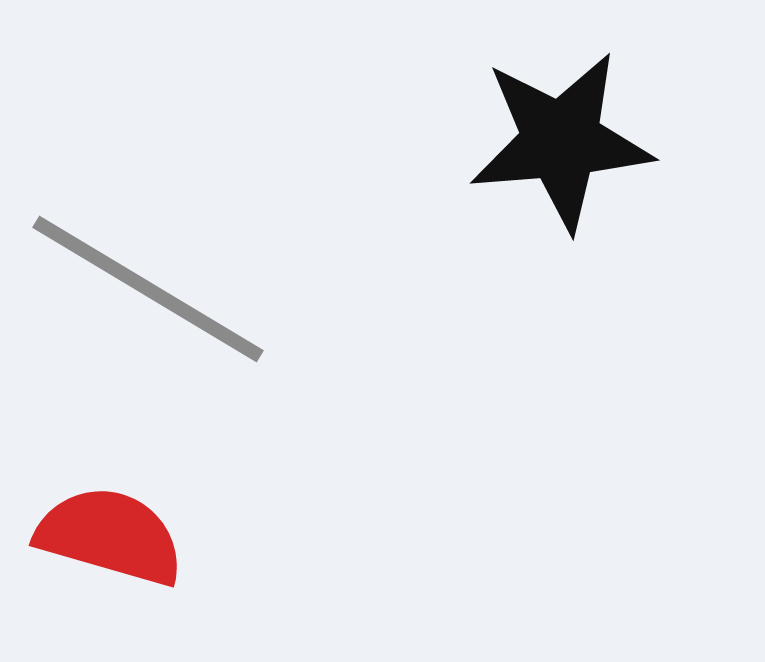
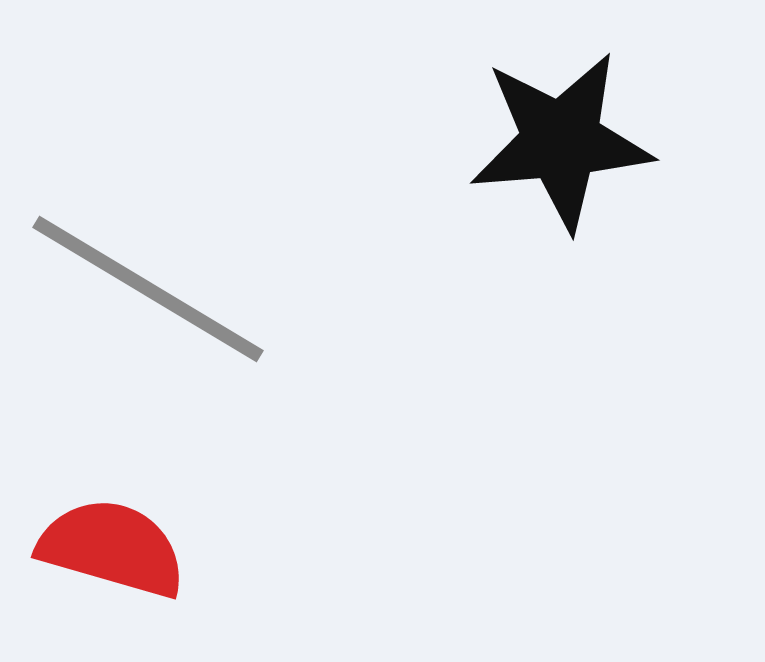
red semicircle: moved 2 px right, 12 px down
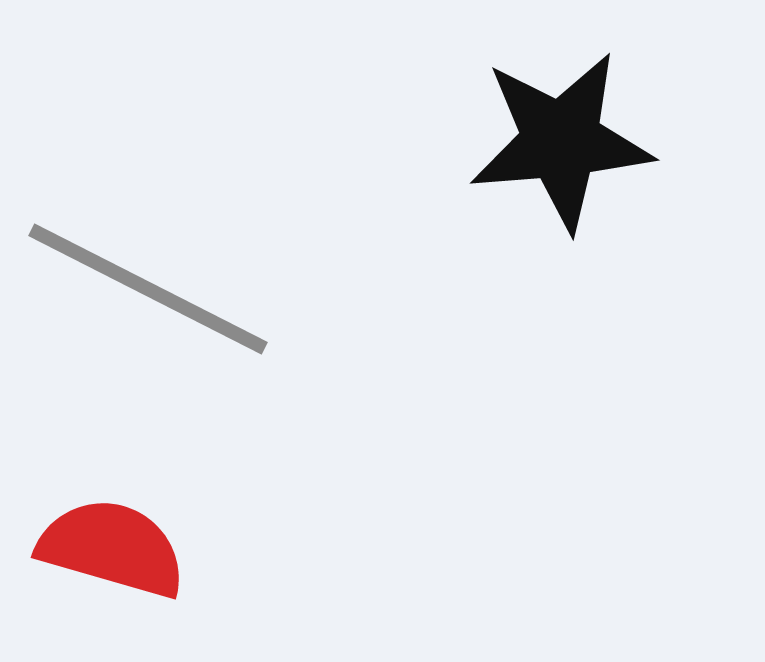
gray line: rotated 4 degrees counterclockwise
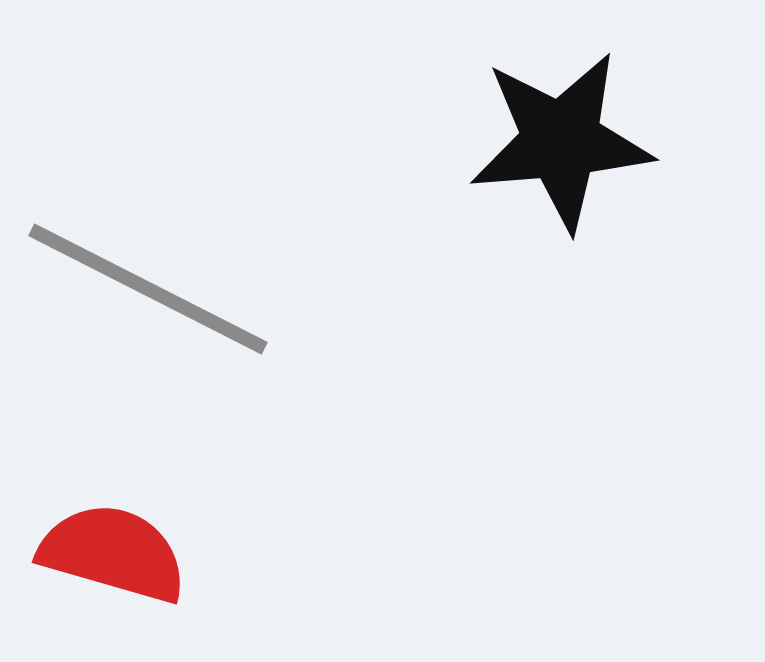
red semicircle: moved 1 px right, 5 px down
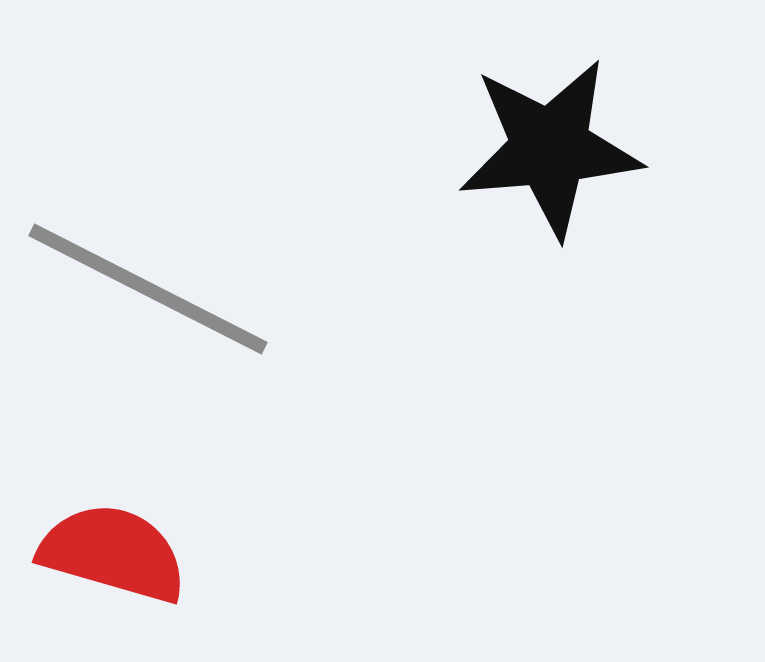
black star: moved 11 px left, 7 px down
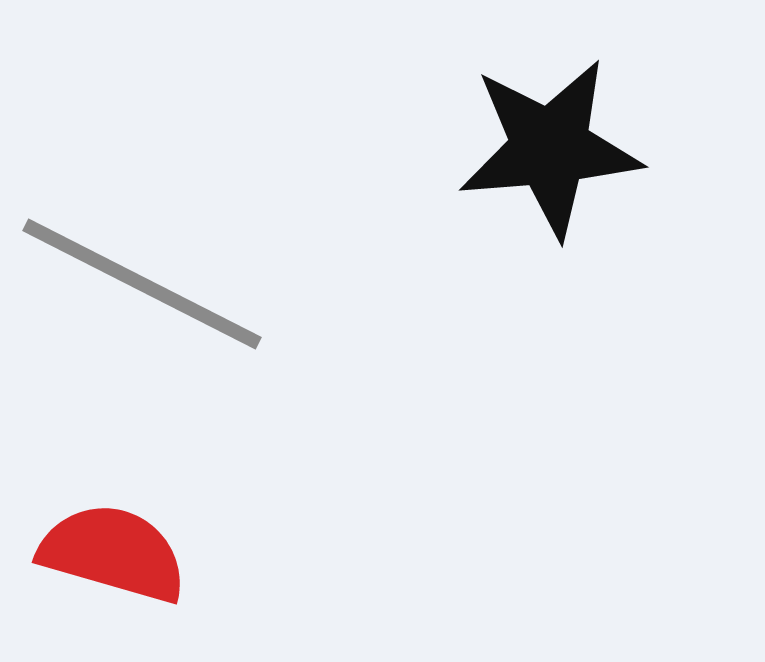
gray line: moved 6 px left, 5 px up
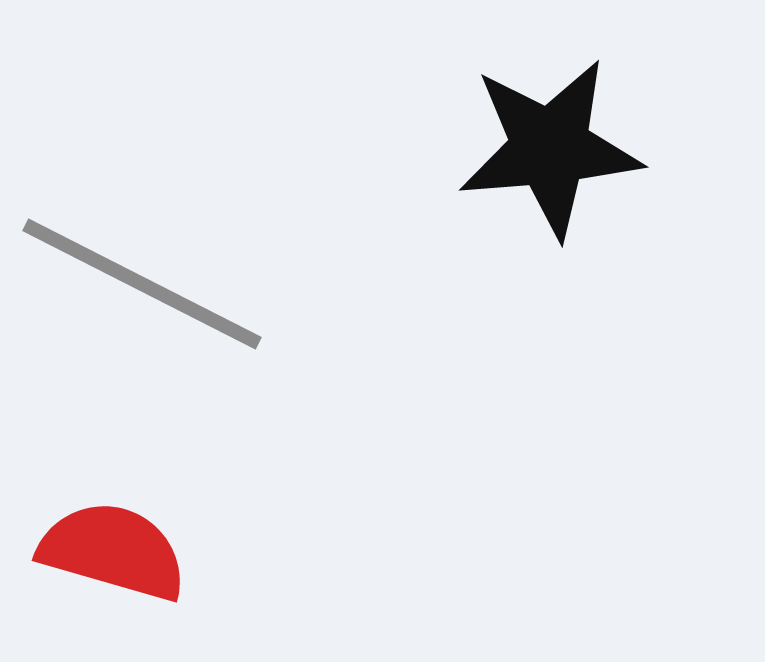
red semicircle: moved 2 px up
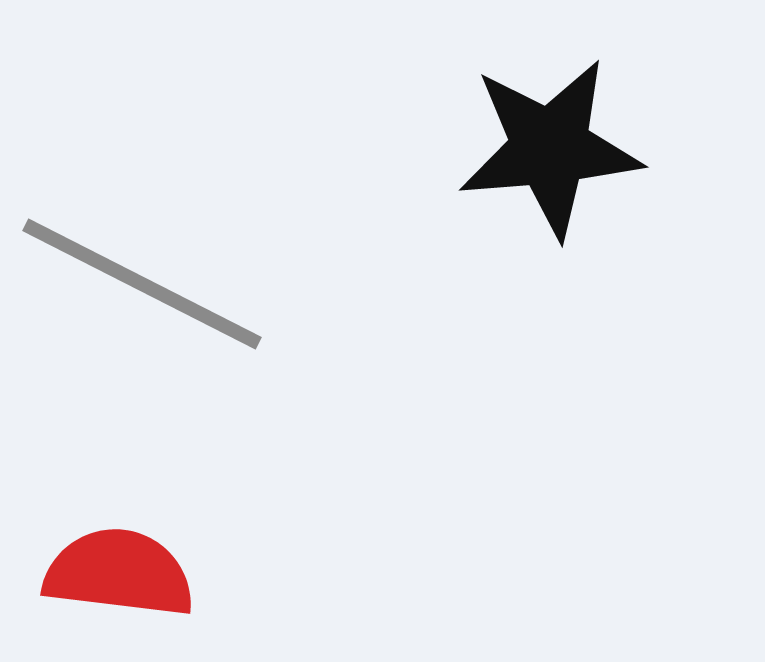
red semicircle: moved 6 px right, 22 px down; rotated 9 degrees counterclockwise
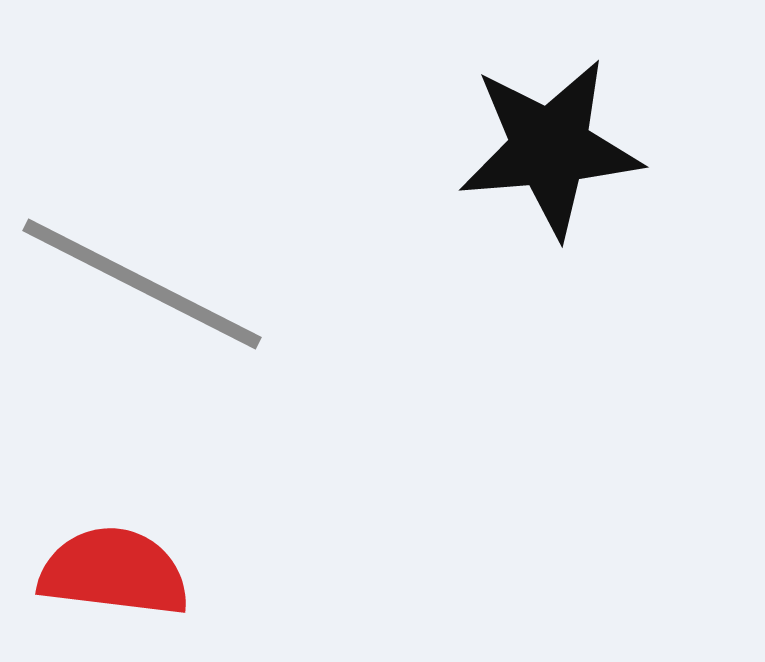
red semicircle: moved 5 px left, 1 px up
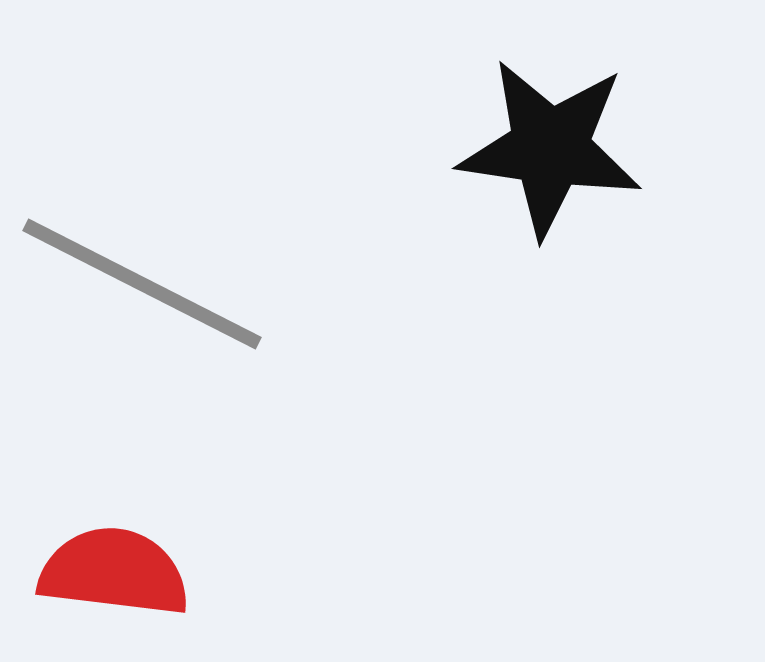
black star: rotated 13 degrees clockwise
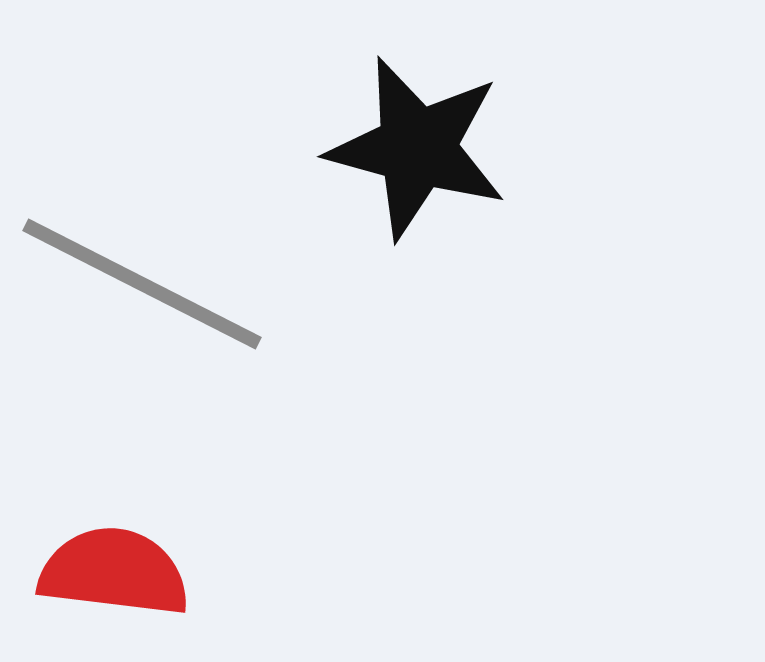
black star: moved 133 px left; rotated 7 degrees clockwise
